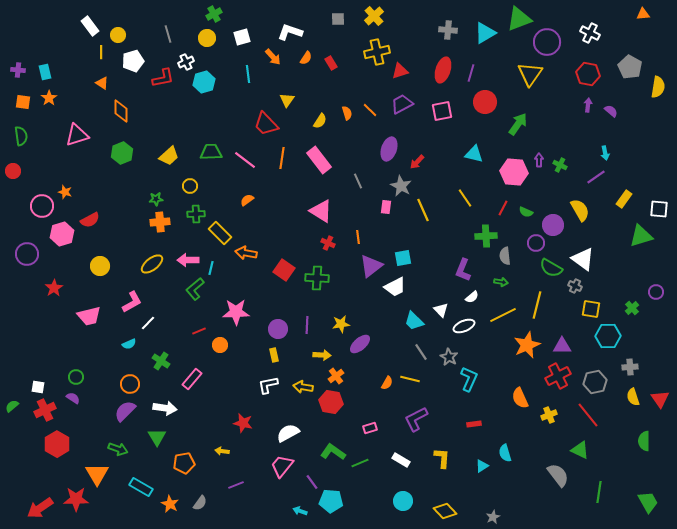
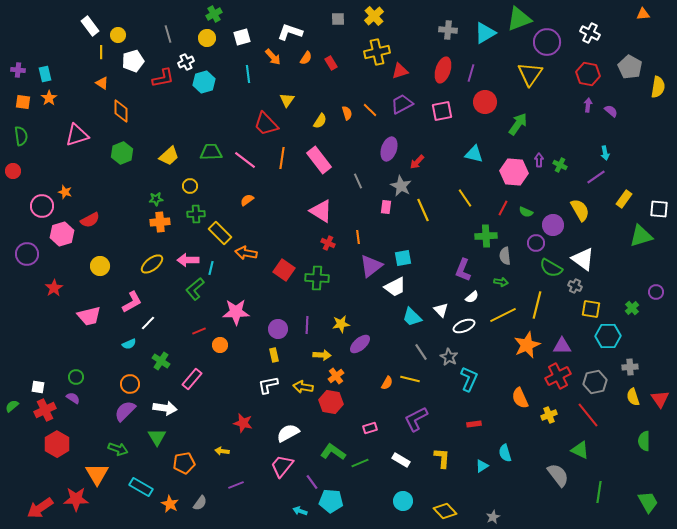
cyan rectangle at (45, 72): moved 2 px down
cyan trapezoid at (414, 321): moved 2 px left, 4 px up
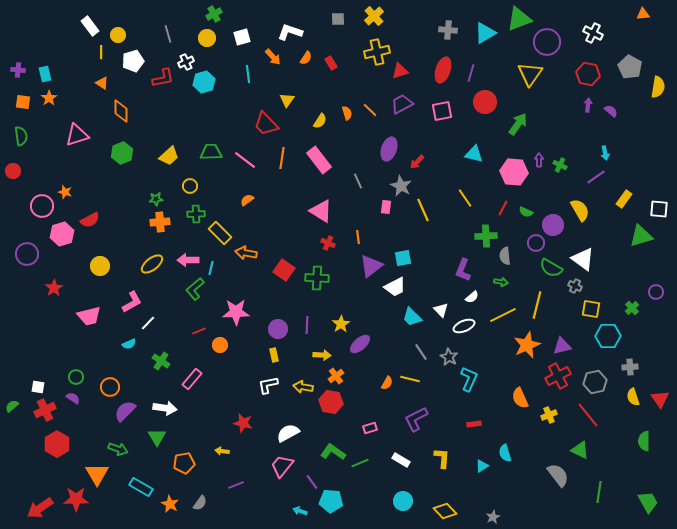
white cross at (590, 33): moved 3 px right
yellow star at (341, 324): rotated 24 degrees counterclockwise
purple triangle at (562, 346): rotated 12 degrees counterclockwise
orange circle at (130, 384): moved 20 px left, 3 px down
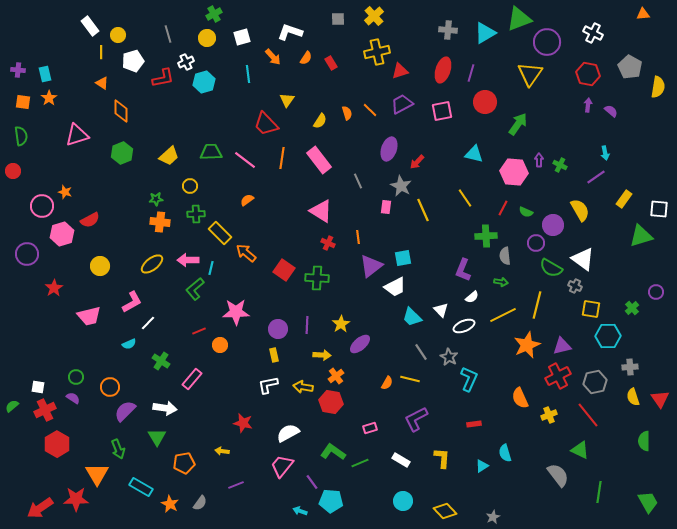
orange cross at (160, 222): rotated 12 degrees clockwise
orange arrow at (246, 253): rotated 30 degrees clockwise
green arrow at (118, 449): rotated 48 degrees clockwise
